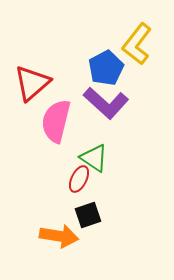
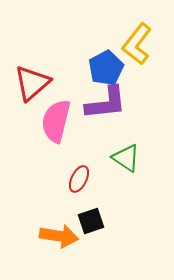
purple L-shape: rotated 48 degrees counterclockwise
green triangle: moved 32 px right
black square: moved 3 px right, 6 px down
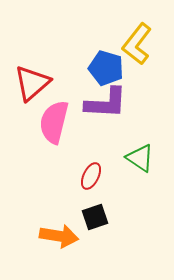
blue pentagon: rotated 28 degrees counterclockwise
purple L-shape: rotated 9 degrees clockwise
pink semicircle: moved 2 px left, 1 px down
green triangle: moved 14 px right
red ellipse: moved 12 px right, 3 px up
black square: moved 4 px right, 4 px up
